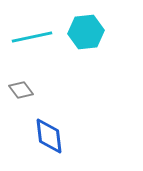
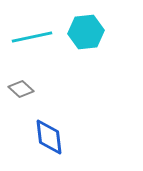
gray diamond: moved 1 px up; rotated 10 degrees counterclockwise
blue diamond: moved 1 px down
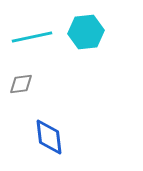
gray diamond: moved 5 px up; rotated 50 degrees counterclockwise
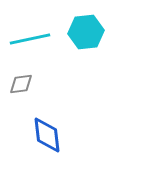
cyan line: moved 2 px left, 2 px down
blue diamond: moved 2 px left, 2 px up
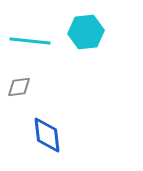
cyan line: moved 2 px down; rotated 18 degrees clockwise
gray diamond: moved 2 px left, 3 px down
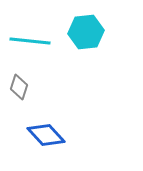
gray diamond: rotated 65 degrees counterclockwise
blue diamond: moved 1 px left; rotated 36 degrees counterclockwise
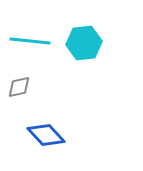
cyan hexagon: moved 2 px left, 11 px down
gray diamond: rotated 60 degrees clockwise
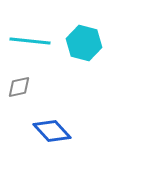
cyan hexagon: rotated 20 degrees clockwise
blue diamond: moved 6 px right, 4 px up
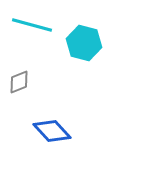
cyan line: moved 2 px right, 16 px up; rotated 9 degrees clockwise
gray diamond: moved 5 px up; rotated 10 degrees counterclockwise
